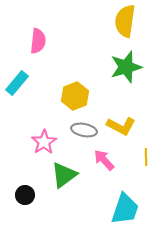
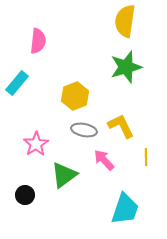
yellow L-shape: rotated 144 degrees counterclockwise
pink star: moved 8 px left, 2 px down
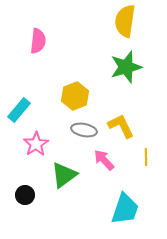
cyan rectangle: moved 2 px right, 27 px down
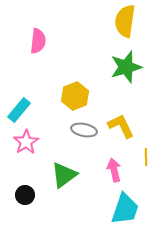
pink star: moved 10 px left, 2 px up
pink arrow: moved 10 px right, 10 px down; rotated 30 degrees clockwise
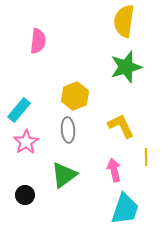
yellow semicircle: moved 1 px left
gray ellipse: moved 16 px left; rotated 75 degrees clockwise
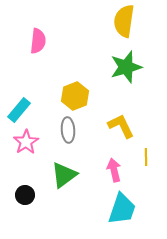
cyan trapezoid: moved 3 px left
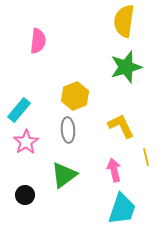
yellow line: rotated 12 degrees counterclockwise
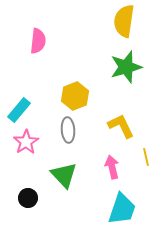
pink arrow: moved 2 px left, 3 px up
green triangle: rotated 36 degrees counterclockwise
black circle: moved 3 px right, 3 px down
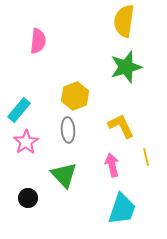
pink arrow: moved 2 px up
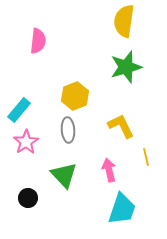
pink arrow: moved 3 px left, 5 px down
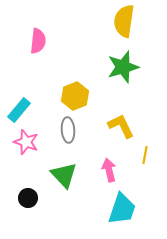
green star: moved 3 px left
pink star: rotated 20 degrees counterclockwise
yellow line: moved 1 px left, 2 px up; rotated 24 degrees clockwise
